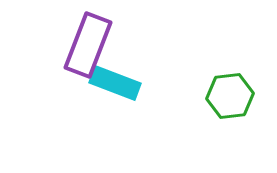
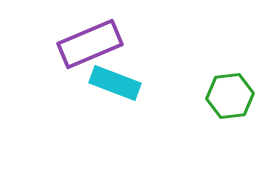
purple rectangle: moved 2 px right, 1 px up; rotated 46 degrees clockwise
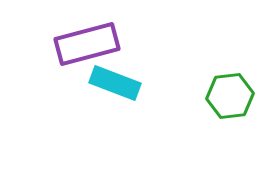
purple rectangle: moved 3 px left; rotated 8 degrees clockwise
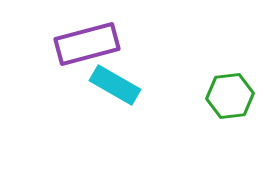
cyan rectangle: moved 2 px down; rotated 9 degrees clockwise
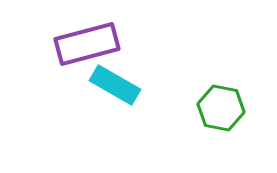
green hexagon: moved 9 px left, 12 px down; rotated 18 degrees clockwise
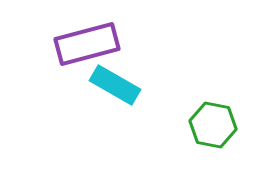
green hexagon: moved 8 px left, 17 px down
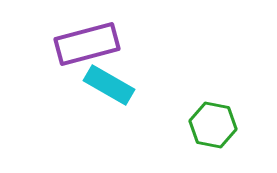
cyan rectangle: moved 6 px left
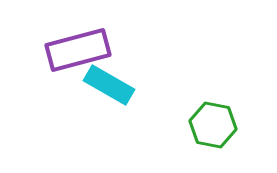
purple rectangle: moved 9 px left, 6 px down
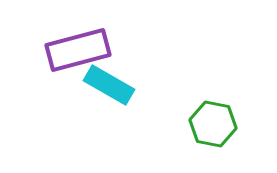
green hexagon: moved 1 px up
